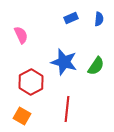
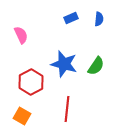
blue star: moved 2 px down
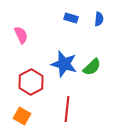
blue rectangle: rotated 40 degrees clockwise
green semicircle: moved 4 px left, 1 px down; rotated 12 degrees clockwise
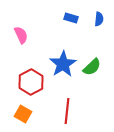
blue star: moved 1 px left; rotated 24 degrees clockwise
red line: moved 2 px down
orange square: moved 1 px right, 2 px up
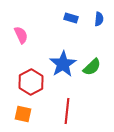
orange square: rotated 18 degrees counterclockwise
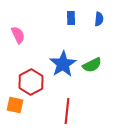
blue rectangle: rotated 72 degrees clockwise
pink semicircle: moved 3 px left
green semicircle: moved 2 px up; rotated 18 degrees clockwise
orange square: moved 8 px left, 9 px up
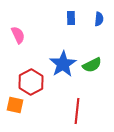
red line: moved 10 px right
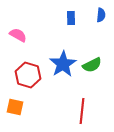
blue semicircle: moved 2 px right, 4 px up
pink semicircle: rotated 36 degrees counterclockwise
red hexagon: moved 3 px left, 7 px up; rotated 15 degrees counterclockwise
orange square: moved 2 px down
red line: moved 5 px right
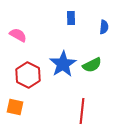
blue semicircle: moved 3 px right, 12 px down
red hexagon: rotated 10 degrees clockwise
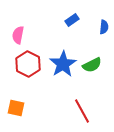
blue rectangle: moved 1 px right, 2 px down; rotated 56 degrees clockwise
pink semicircle: rotated 108 degrees counterclockwise
red hexagon: moved 11 px up
orange square: moved 1 px right, 1 px down
red line: rotated 35 degrees counterclockwise
